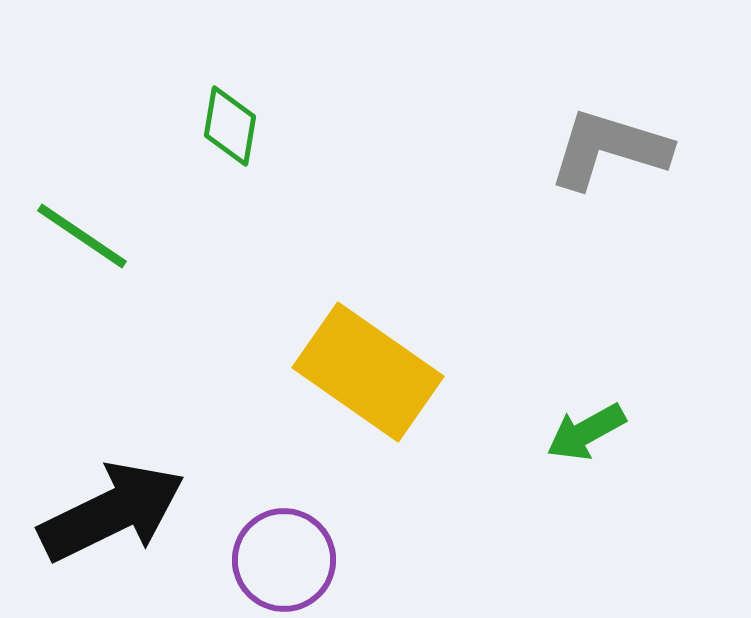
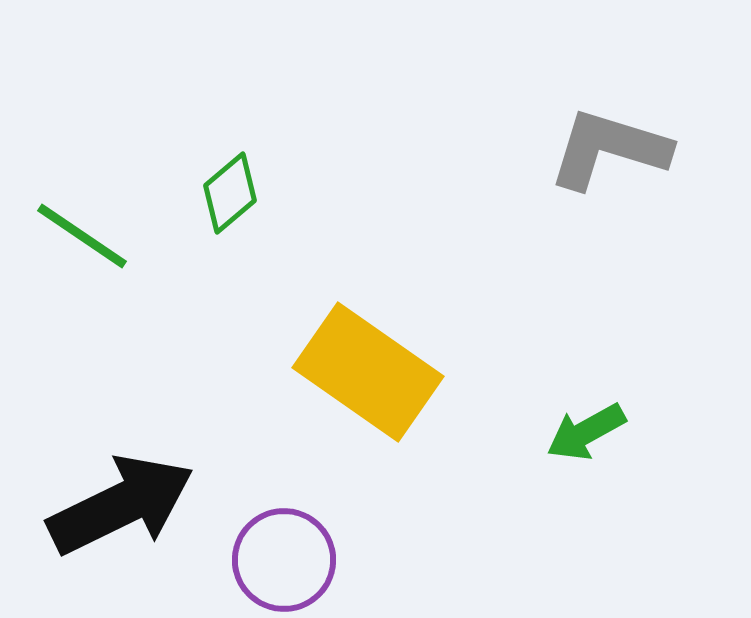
green diamond: moved 67 px down; rotated 40 degrees clockwise
black arrow: moved 9 px right, 7 px up
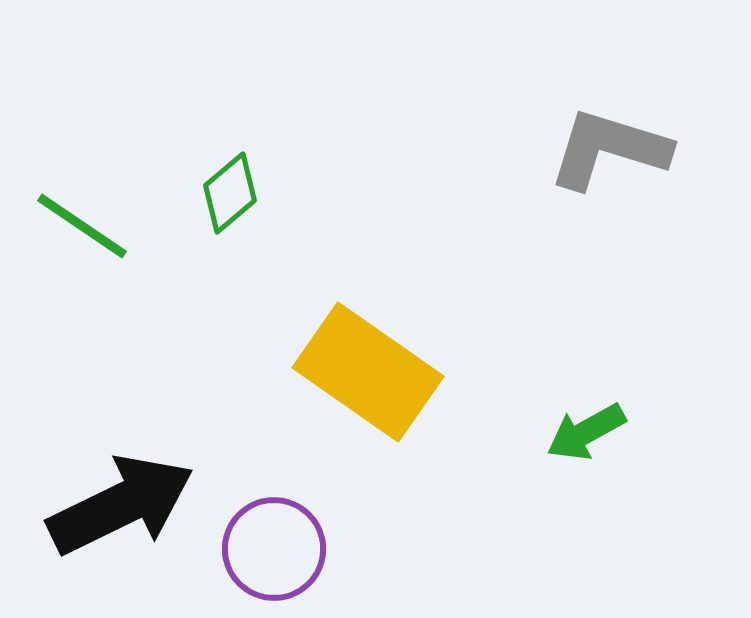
green line: moved 10 px up
purple circle: moved 10 px left, 11 px up
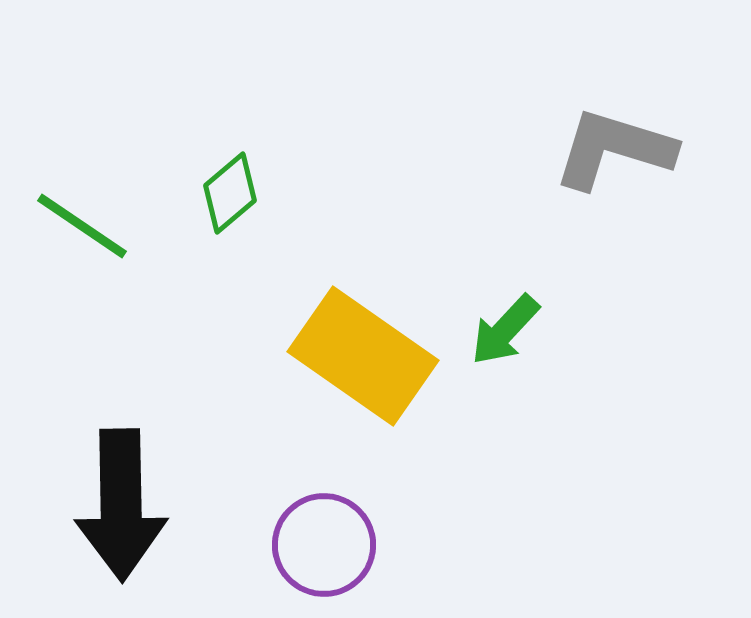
gray L-shape: moved 5 px right
yellow rectangle: moved 5 px left, 16 px up
green arrow: moved 81 px left, 102 px up; rotated 18 degrees counterclockwise
black arrow: rotated 115 degrees clockwise
purple circle: moved 50 px right, 4 px up
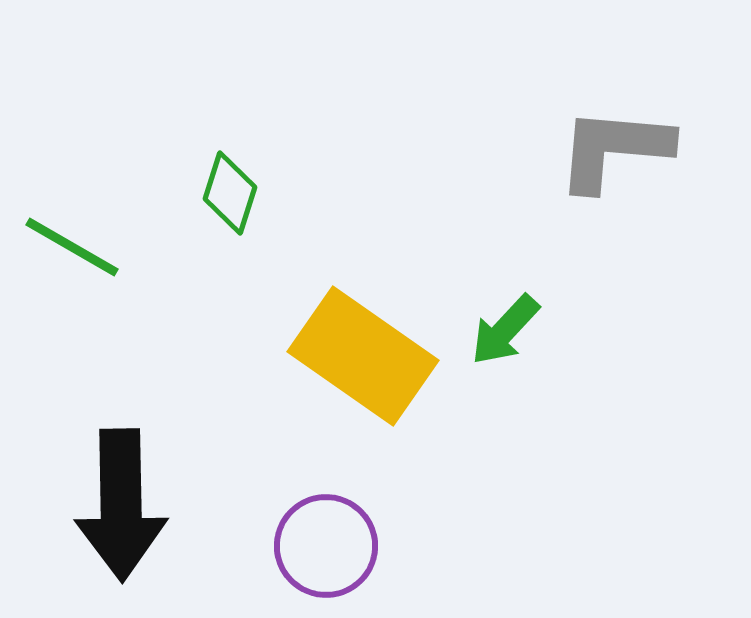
gray L-shape: rotated 12 degrees counterclockwise
green diamond: rotated 32 degrees counterclockwise
green line: moved 10 px left, 21 px down; rotated 4 degrees counterclockwise
purple circle: moved 2 px right, 1 px down
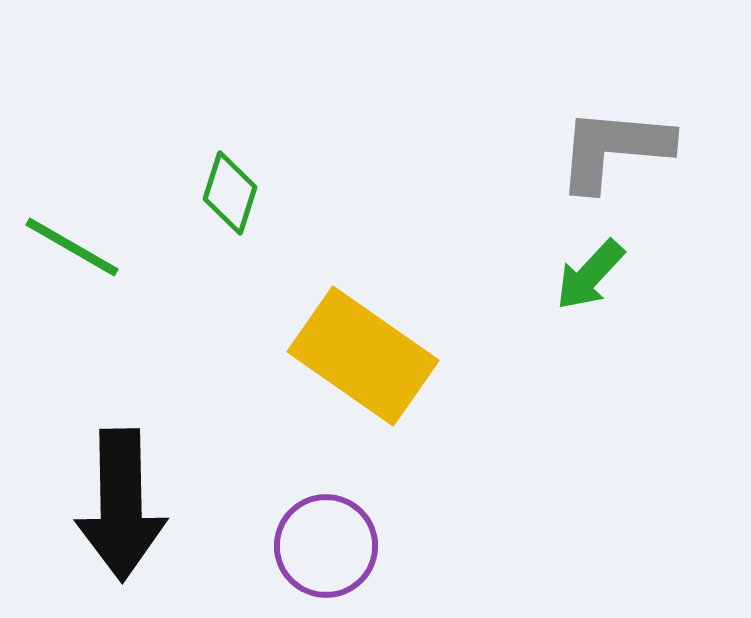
green arrow: moved 85 px right, 55 px up
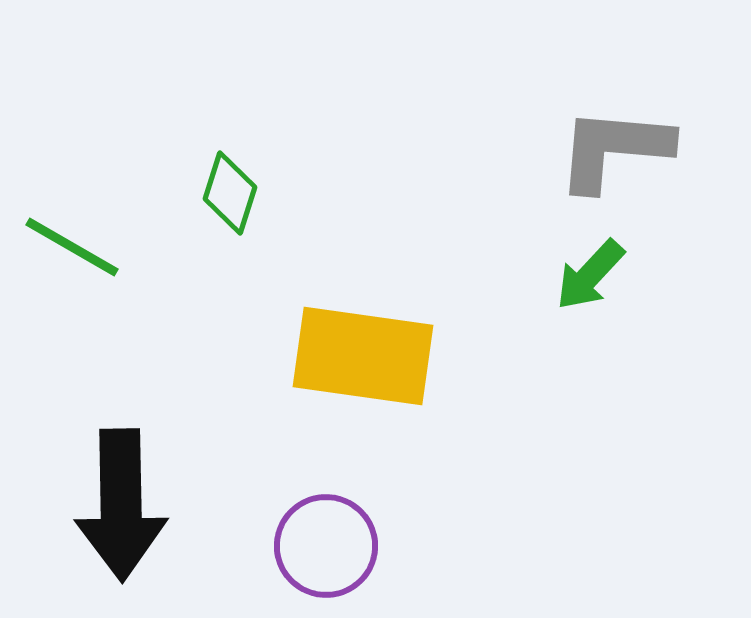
yellow rectangle: rotated 27 degrees counterclockwise
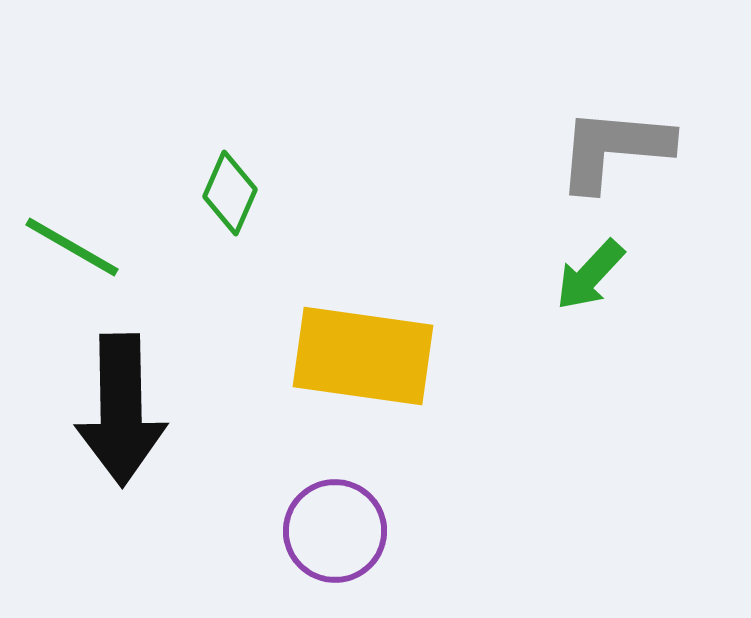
green diamond: rotated 6 degrees clockwise
black arrow: moved 95 px up
purple circle: moved 9 px right, 15 px up
